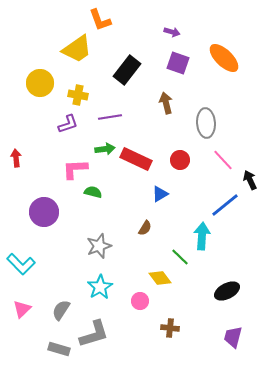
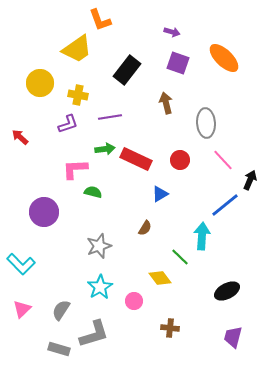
red arrow: moved 4 px right, 21 px up; rotated 42 degrees counterclockwise
black arrow: rotated 48 degrees clockwise
pink circle: moved 6 px left
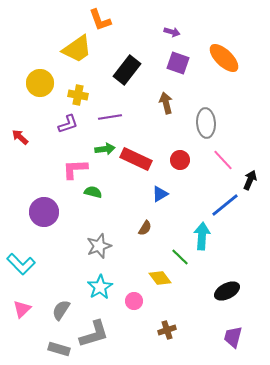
brown cross: moved 3 px left, 2 px down; rotated 24 degrees counterclockwise
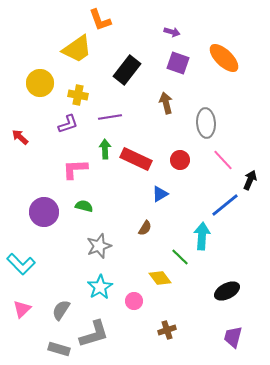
green arrow: rotated 84 degrees counterclockwise
green semicircle: moved 9 px left, 14 px down
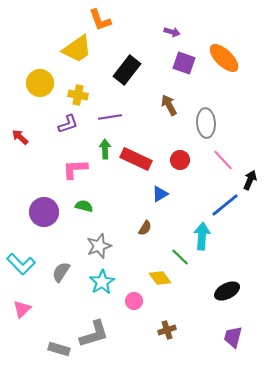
purple square: moved 6 px right
brown arrow: moved 3 px right, 2 px down; rotated 15 degrees counterclockwise
cyan star: moved 2 px right, 5 px up
gray semicircle: moved 38 px up
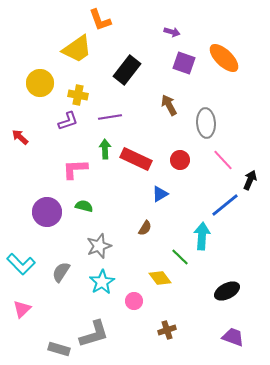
purple L-shape: moved 3 px up
purple circle: moved 3 px right
purple trapezoid: rotated 95 degrees clockwise
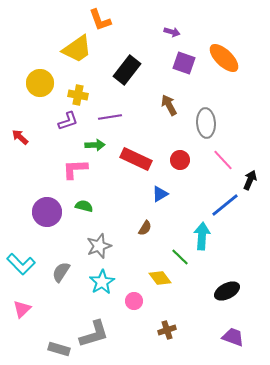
green arrow: moved 10 px left, 4 px up; rotated 90 degrees clockwise
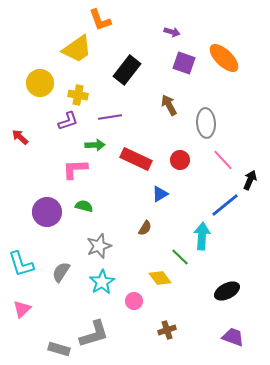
cyan L-shape: rotated 28 degrees clockwise
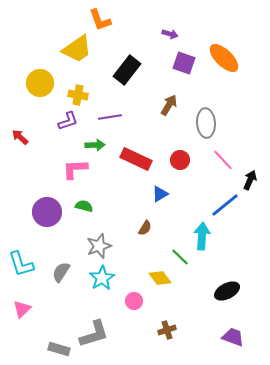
purple arrow: moved 2 px left, 2 px down
brown arrow: rotated 60 degrees clockwise
cyan star: moved 4 px up
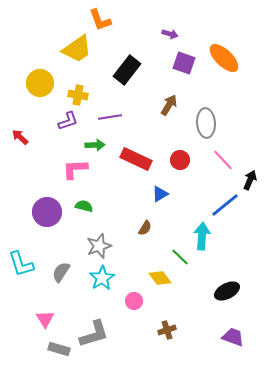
pink triangle: moved 23 px right, 10 px down; rotated 18 degrees counterclockwise
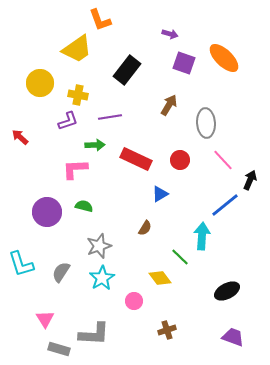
gray L-shape: rotated 20 degrees clockwise
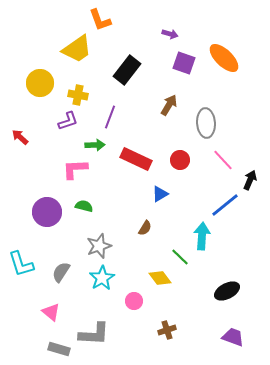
purple line: rotated 60 degrees counterclockwise
pink triangle: moved 6 px right, 7 px up; rotated 18 degrees counterclockwise
